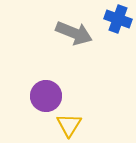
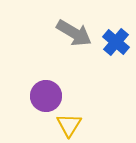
blue cross: moved 2 px left, 23 px down; rotated 20 degrees clockwise
gray arrow: rotated 9 degrees clockwise
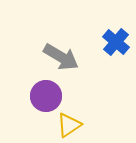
gray arrow: moved 13 px left, 24 px down
yellow triangle: rotated 24 degrees clockwise
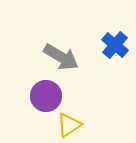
blue cross: moved 1 px left, 3 px down
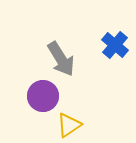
gray arrow: moved 2 px down; rotated 27 degrees clockwise
purple circle: moved 3 px left
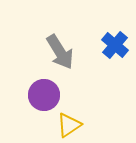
gray arrow: moved 1 px left, 7 px up
purple circle: moved 1 px right, 1 px up
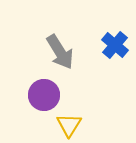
yellow triangle: rotated 24 degrees counterclockwise
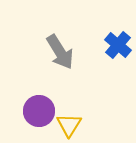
blue cross: moved 3 px right
purple circle: moved 5 px left, 16 px down
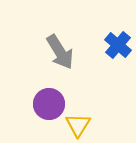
purple circle: moved 10 px right, 7 px up
yellow triangle: moved 9 px right
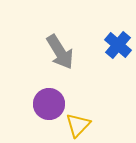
yellow triangle: rotated 12 degrees clockwise
